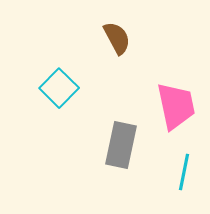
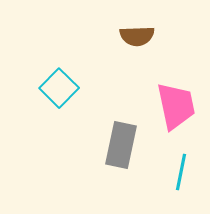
brown semicircle: moved 20 px right, 2 px up; rotated 116 degrees clockwise
cyan line: moved 3 px left
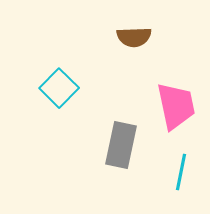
brown semicircle: moved 3 px left, 1 px down
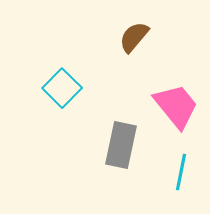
brown semicircle: rotated 132 degrees clockwise
cyan square: moved 3 px right
pink trapezoid: rotated 27 degrees counterclockwise
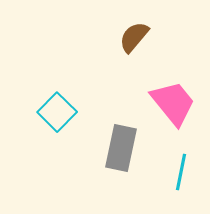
cyan square: moved 5 px left, 24 px down
pink trapezoid: moved 3 px left, 3 px up
gray rectangle: moved 3 px down
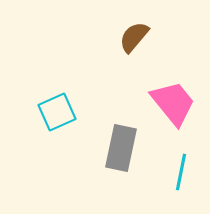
cyan square: rotated 21 degrees clockwise
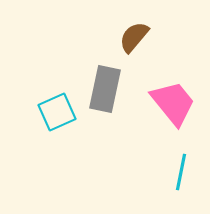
gray rectangle: moved 16 px left, 59 px up
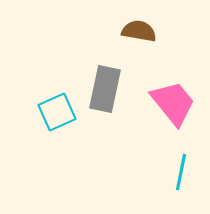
brown semicircle: moved 5 px right, 6 px up; rotated 60 degrees clockwise
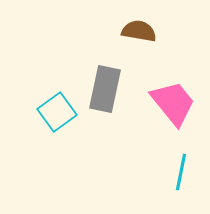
cyan square: rotated 12 degrees counterclockwise
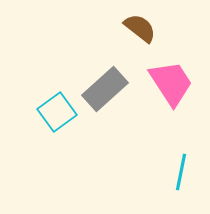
brown semicircle: moved 1 px right, 3 px up; rotated 28 degrees clockwise
gray rectangle: rotated 36 degrees clockwise
pink trapezoid: moved 2 px left, 20 px up; rotated 6 degrees clockwise
